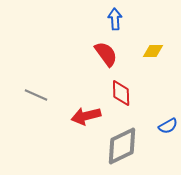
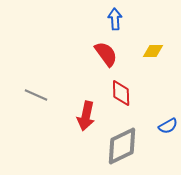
red arrow: rotated 64 degrees counterclockwise
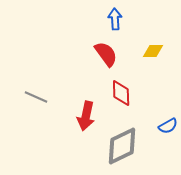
gray line: moved 2 px down
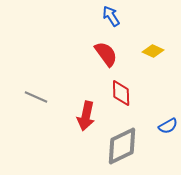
blue arrow: moved 4 px left, 3 px up; rotated 30 degrees counterclockwise
yellow diamond: rotated 25 degrees clockwise
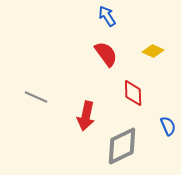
blue arrow: moved 4 px left
red diamond: moved 12 px right
blue semicircle: rotated 84 degrees counterclockwise
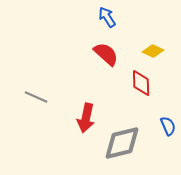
blue arrow: moved 1 px down
red semicircle: rotated 12 degrees counterclockwise
red diamond: moved 8 px right, 10 px up
red arrow: moved 2 px down
gray diamond: moved 3 px up; rotated 12 degrees clockwise
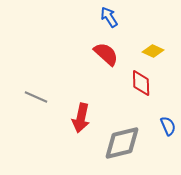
blue arrow: moved 2 px right
red arrow: moved 5 px left
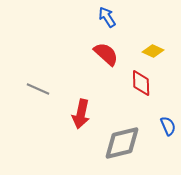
blue arrow: moved 2 px left
gray line: moved 2 px right, 8 px up
red arrow: moved 4 px up
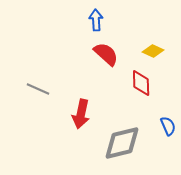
blue arrow: moved 11 px left, 3 px down; rotated 30 degrees clockwise
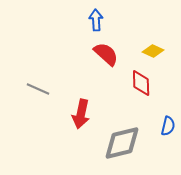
blue semicircle: rotated 36 degrees clockwise
